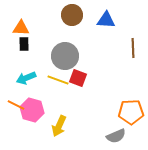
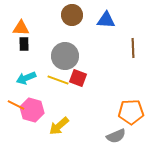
yellow arrow: rotated 25 degrees clockwise
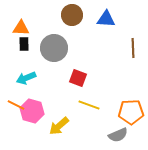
blue triangle: moved 1 px up
gray circle: moved 11 px left, 8 px up
yellow line: moved 31 px right, 25 px down
pink hexagon: moved 1 px down
gray semicircle: moved 2 px right, 1 px up
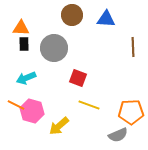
brown line: moved 1 px up
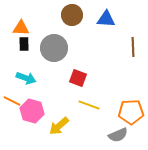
cyan arrow: rotated 138 degrees counterclockwise
orange line: moved 4 px left, 4 px up
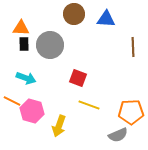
brown circle: moved 2 px right, 1 px up
gray circle: moved 4 px left, 3 px up
yellow arrow: rotated 30 degrees counterclockwise
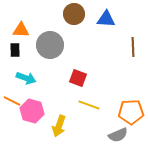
orange triangle: moved 2 px down
black rectangle: moved 9 px left, 6 px down
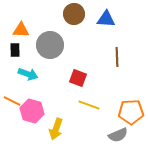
brown line: moved 16 px left, 10 px down
cyan arrow: moved 2 px right, 4 px up
yellow arrow: moved 3 px left, 3 px down
